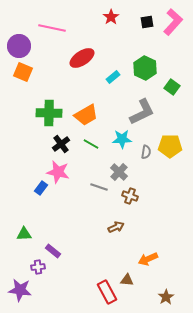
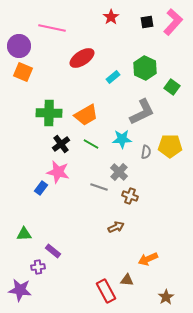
red rectangle: moved 1 px left, 1 px up
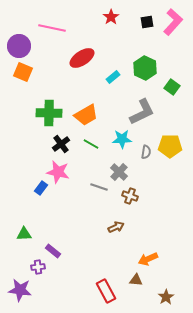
brown triangle: moved 9 px right
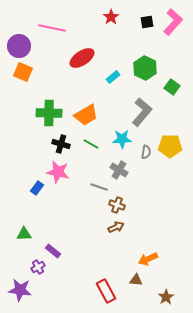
gray L-shape: rotated 24 degrees counterclockwise
black cross: rotated 36 degrees counterclockwise
gray cross: moved 2 px up; rotated 12 degrees counterclockwise
blue rectangle: moved 4 px left
brown cross: moved 13 px left, 9 px down
purple cross: rotated 24 degrees counterclockwise
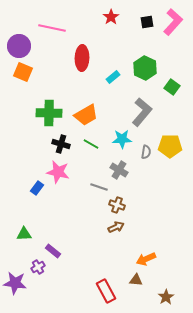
red ellipse: rotated 55 degrees counterclockwise
orange arrow: moved 2 px left
purple star: moved 5 px left, 7 px up
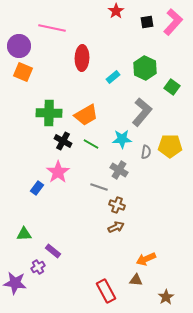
red star: moved 5 px right, 6 px up
black cross: moved 2 px right, 3 px up; rotated 12 degrees clockwise
pink star: rotated 25 degrees clockwise
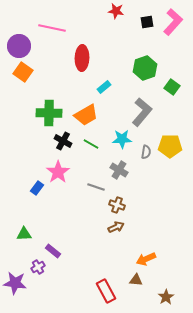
red star: rotated 28 degrees counterclockwise
green hexagon: rotated 15 degrees clockwise
orange square: rotated 12 degrees clockwise
cyan rectangle: moved 9 px left, 10 px down
gray line: moved 3 px left
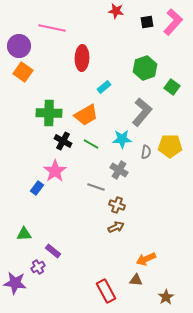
pink star: moved 3 px left, 1 px up
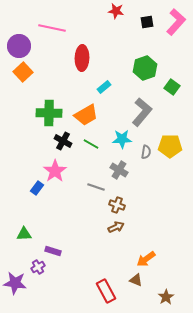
pink L-shape: moved 3 px right
orange square: rotated 12 degrees clockwise
purple rectangle: rotated 21 degrees counterclockwise
orange arrow: rotated 12 degrees counterclockwise
brown triangle: rotated 16 degrees clockwise
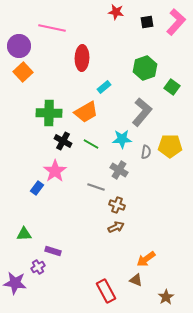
red star: moved 1 px down
orange trapezoid: moved 3 px up
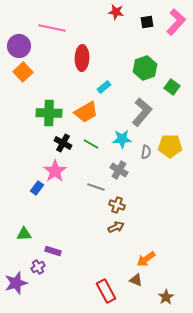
black cross: moved 2 px down
purple star: moved 1 px right; rotated 25 degrees counterclockwise
